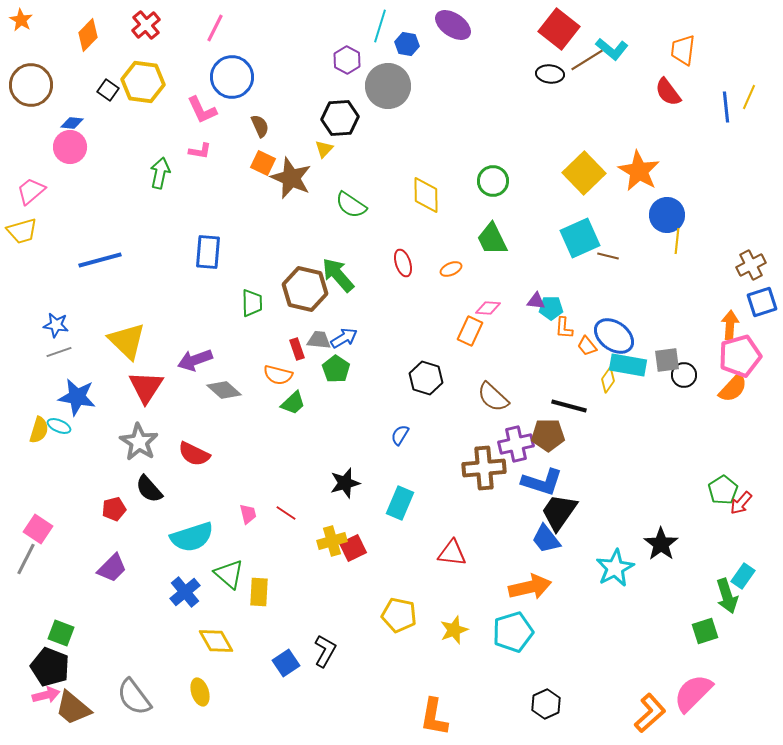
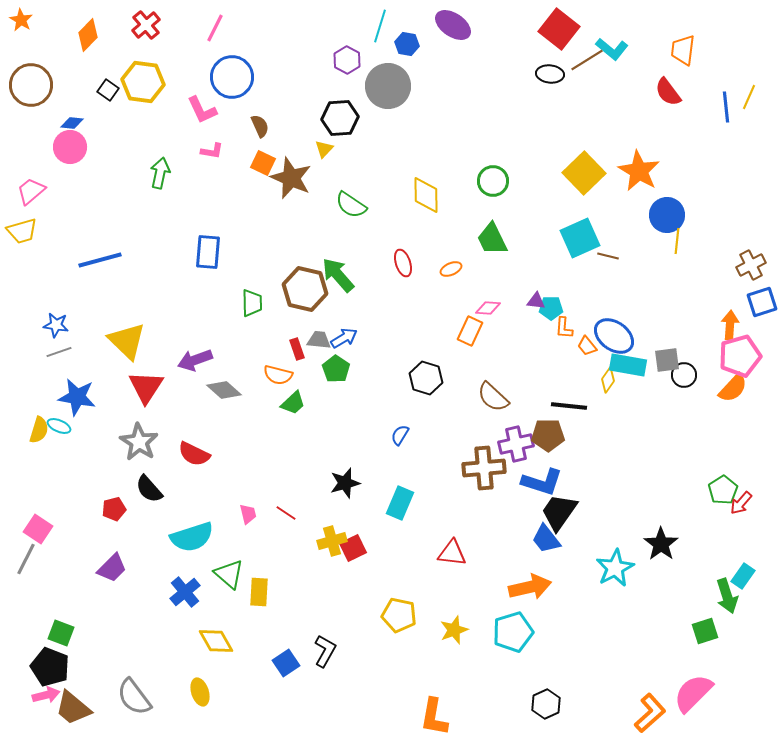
pink L-shape at (200, 151): moved 12 px right
black line at (569, 406): rotated 9 degrees counterclockwise
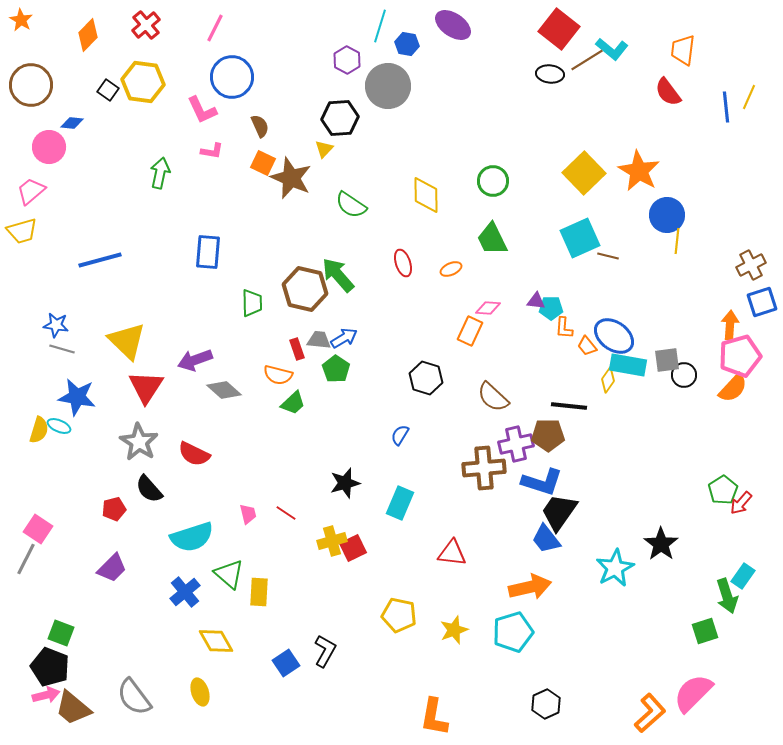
pink circle at (70, 147): moved 21 px left
gray line at (59, 352): moved 3 px right, 3 px up; rotated 35 degrees clockwise
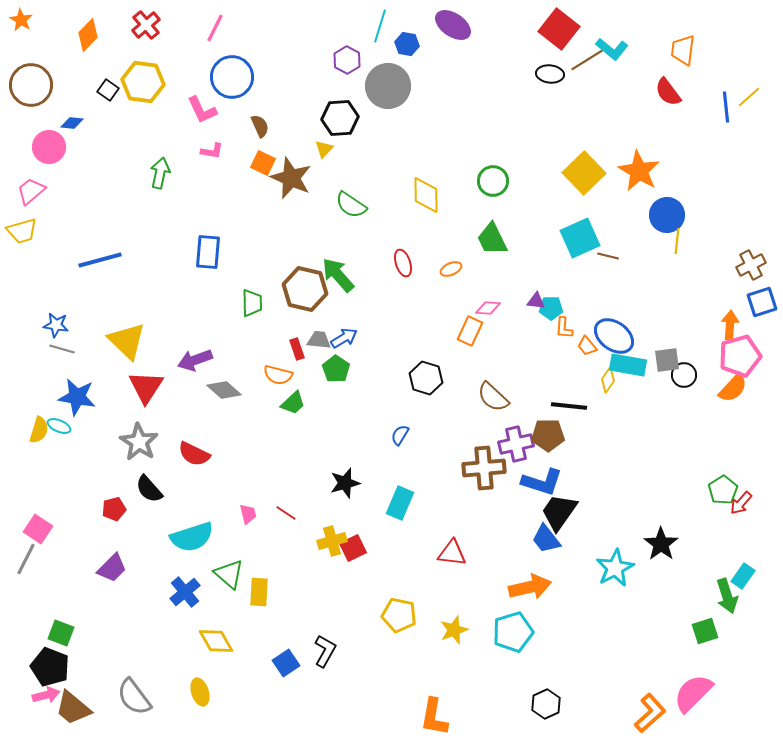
yellow line at (749, 97): rotated 25 degrees clockwise
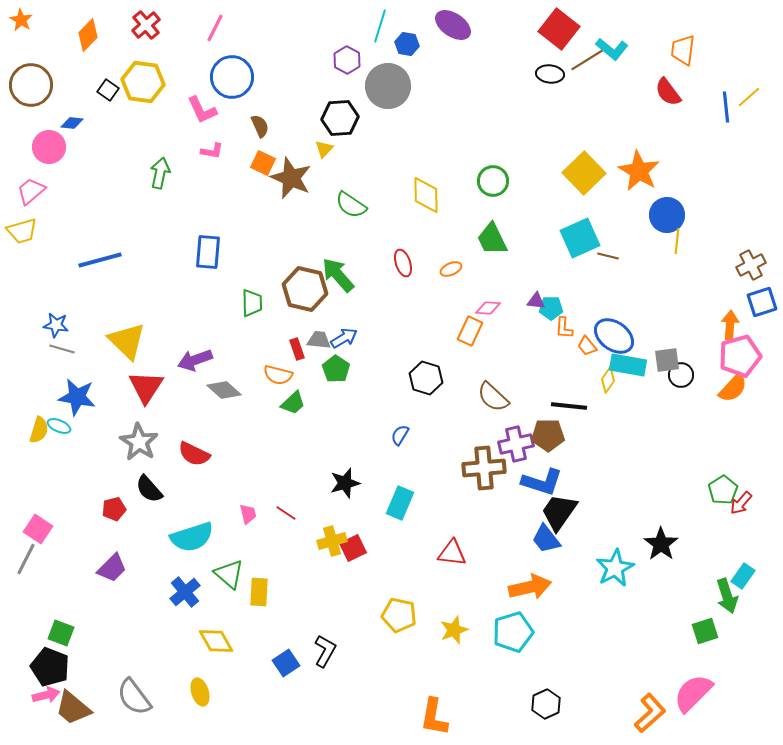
black circle at (684, 375): moved 3 px left
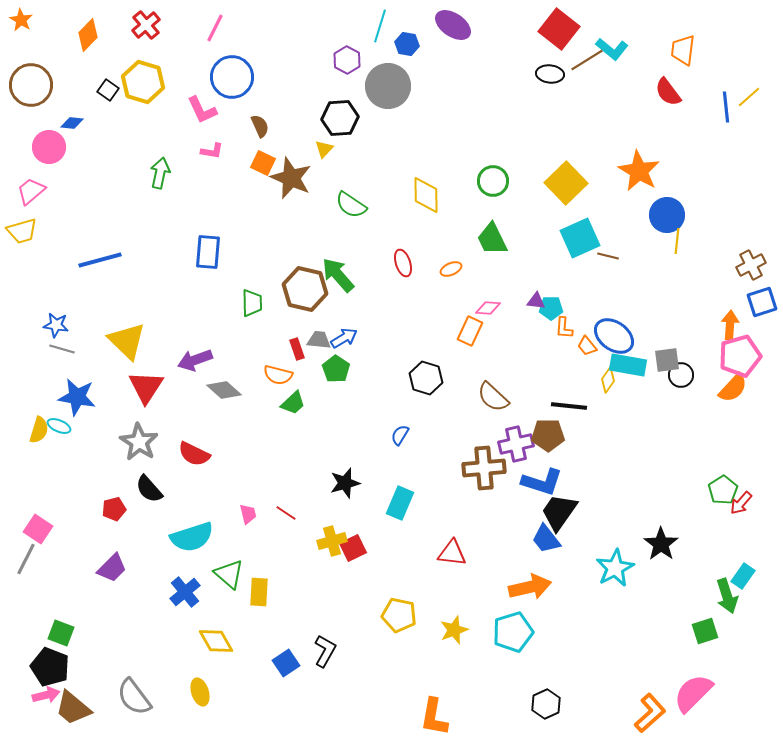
yellow hexagon at (143, 82): rotated 9 degrees clockwise
yellow square at (584, 173): moved 18 px left, 10 px down
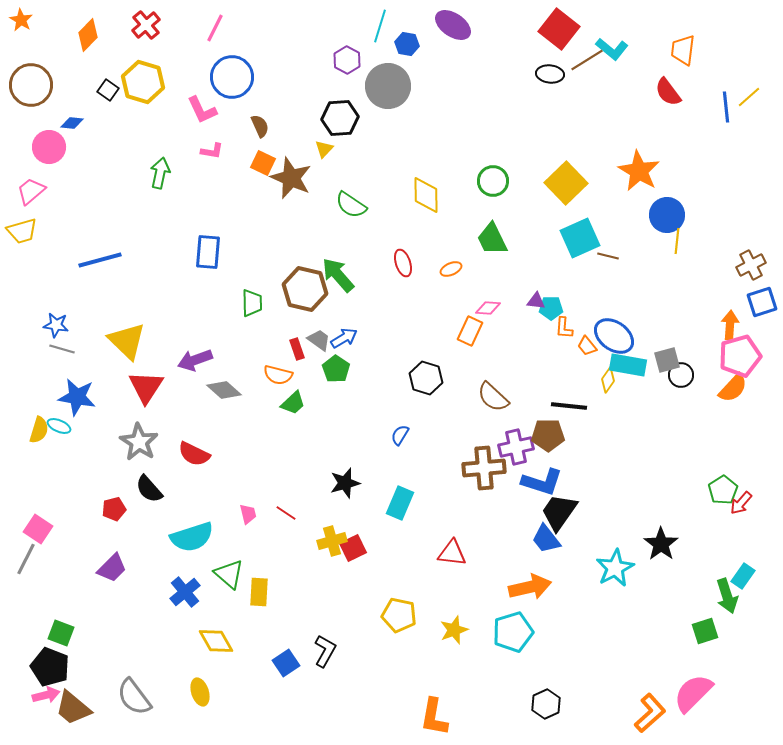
gray trapezoid at (319, 340): rotated 30 degrees clockwise
gray square at (667, 360): rotated 8 degrees counterclockwise
purple cross at (516, 444): moved 3 px down
